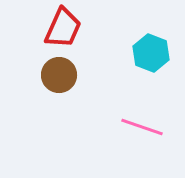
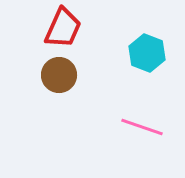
cyan hexagon: moved 4 px left
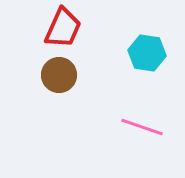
cyan hexagon: rotated 12 degrees counterclockwise
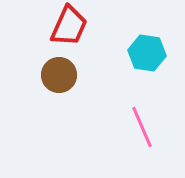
red trapezoid: moved 6 px right, 2 px up
pink line: rotated 48 degrees clockwise
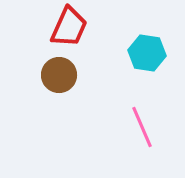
red trapezoid: moved 1 px down
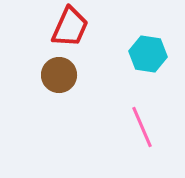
red trapezoid: moved 1 px right
cyan hexagon: moved 1 px right, 1 px down
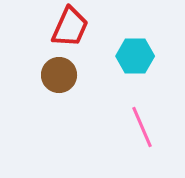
cyan hexagon: moved 13 px left, 2 px down; rotated 9 degrees counterclockwise
